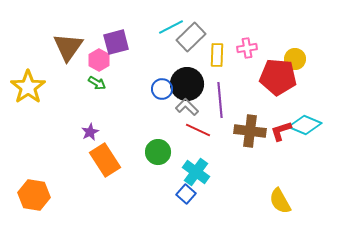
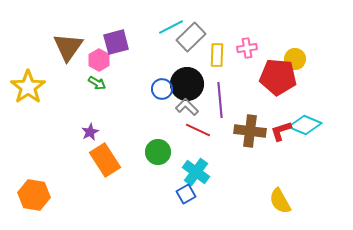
blue square: rotated 18 degrees clockwise
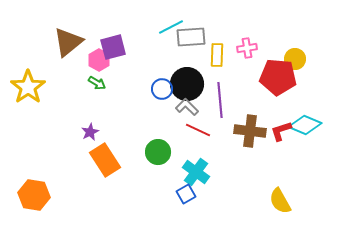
gray rectangle: rotated 40 degrees clockwise
purple square: moved 3 px left, 5 px down
brown triangle: moved 5 px up; rotated 16 degrees clockwise
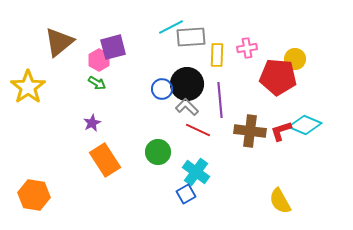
brown triangle: moved 9 px left
purple star: moved 2 px right, 9 px up
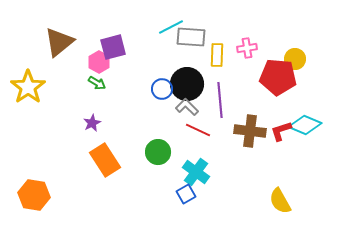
gray rectangle: rotated 8 degrees clockwise
pink hexagon: moved 2 px down
